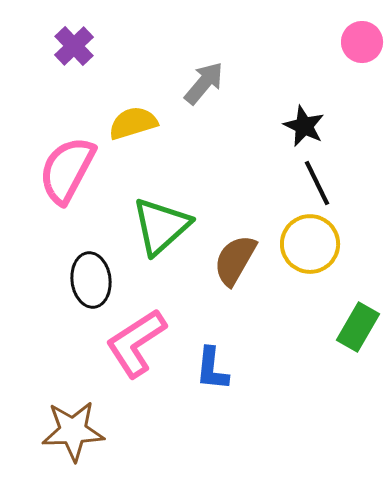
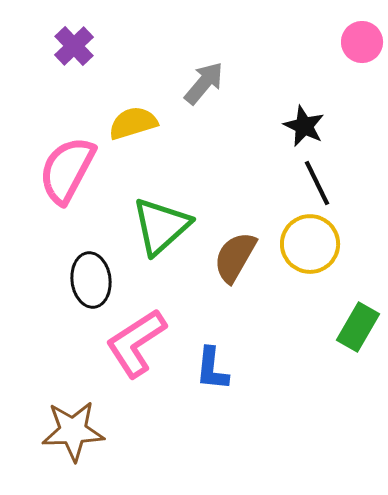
brown semicircle: moved 3 px up
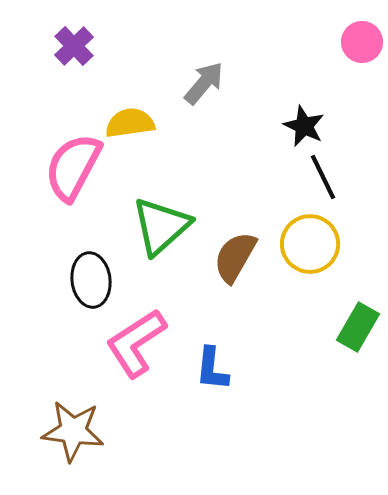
yellow semicircle: moved 3 px left; rotated 9 degrees clockwise
pink semicircle: moved 6 px right, 3 px up
black line: moved 6 px right, 6 px up
brown star: rotated 10 degrees clockwise
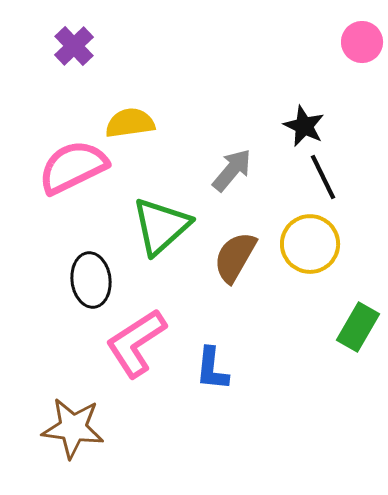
gray arrow: moved 28 px right, 87 px down
pink semicircle: rotated 36 degrees clockwise
brown star: moved 3 px up
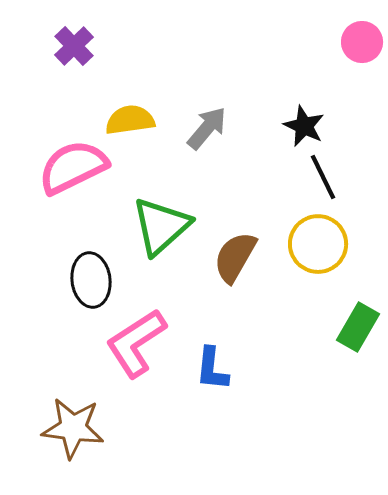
yellow semicircle: moved 3 px up
gray arrow: moved 25 px left, 42 px up
yellow circle: moved 8 px right
